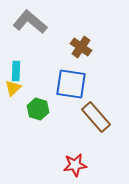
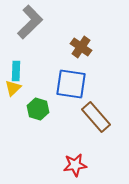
gray L-shape: rotated 96 degrees clockwise
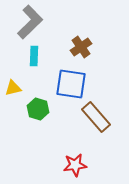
brown cross: rotated 20 degrees clockwise
cyan rectangle: moved 18 px right, 15 px up
yellow triangle: rotated 30 degrees clockwise
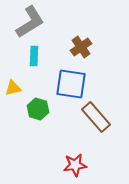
gray L-shape: rotated 12 degrees clockwise
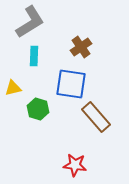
red star: rotated 15 degrees clockwise
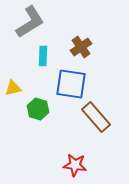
cyan rectangle: moved 9 px right
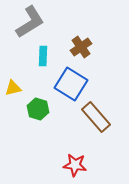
blue square: rotated 24 degrees clockwise
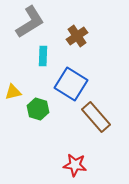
brown cross: moved 4 px left, 11 px up
yellow triangle: moved 4 px down
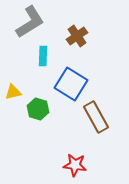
brown rectangle: rotated 12 degrees clockwise
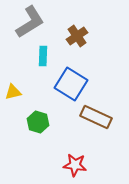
green hexagon: moved 13 px down
brown rectangle: rotated 36 degrees counterclockwise
